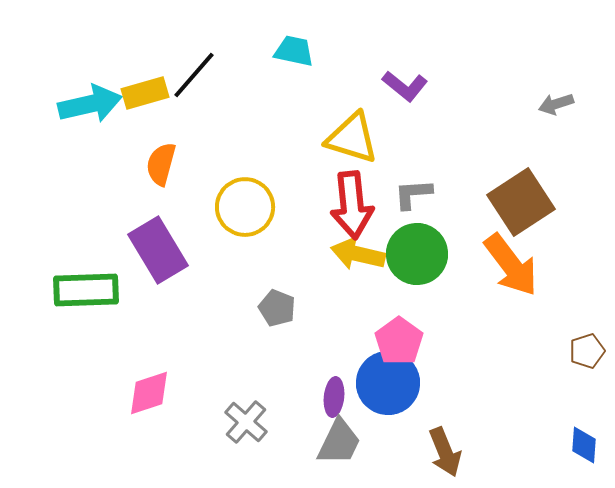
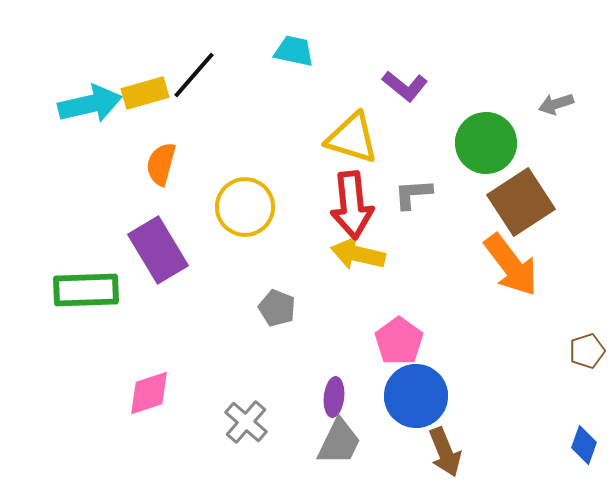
green circle: moved 69 px right, 111 px up
blue circle: moved 28 px right, 13 px down
blue diamond: rotated 15 degrees clockwise
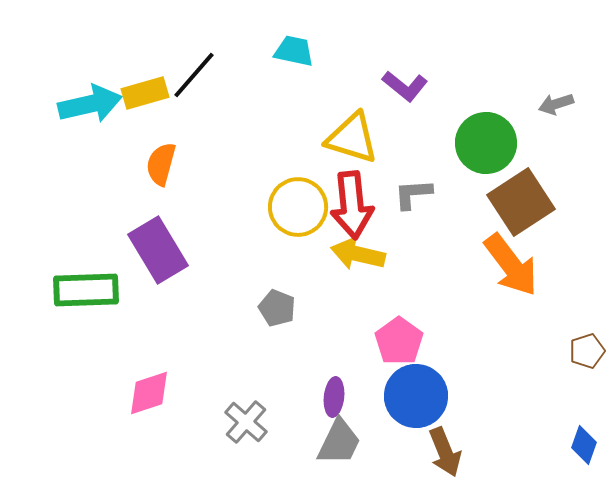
yellow circle: moved 53 px right
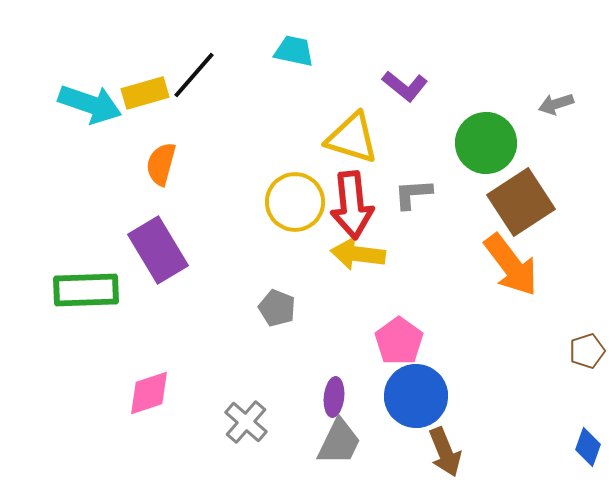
cyan arrow: rotated 32 degrees clockwise
yellow circle: moved 3 px left, 5 px up
yellow arrow: rotated 6 degrees counterclockwise
blue diamond: moved 4 px right, 2 px down
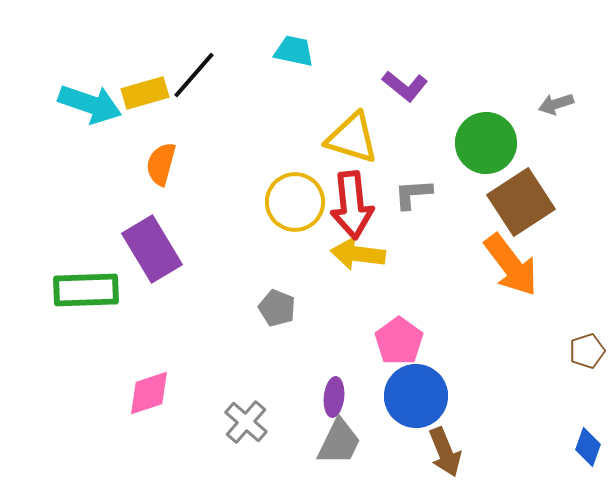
purple rectangle: moved 6 px left, 1 px up
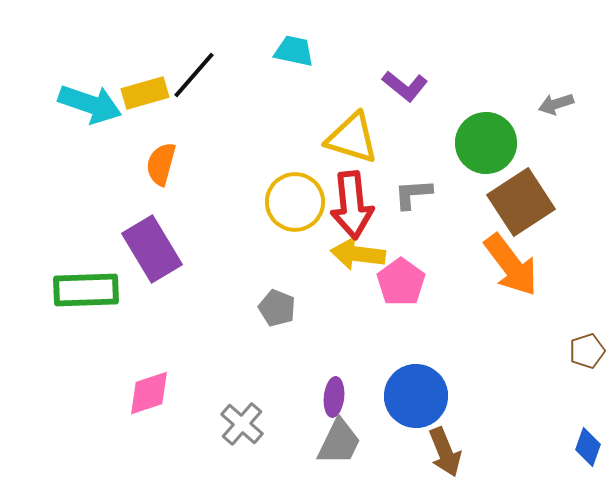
pink pentagon: moved 2 px right, 59 px up
gray cross: moved 4 px left, 2 px down
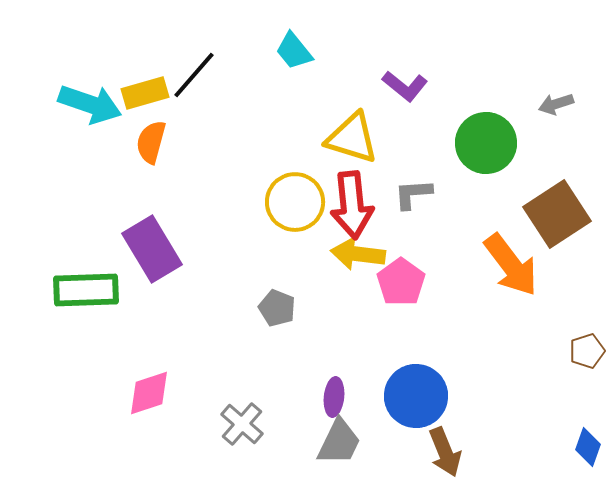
cyan trapezoid: rotated 141 degrees counterclockwise
orange semicircle: moved 10 px left, 22 px up
brown square: moved 36 px right, 12 px down
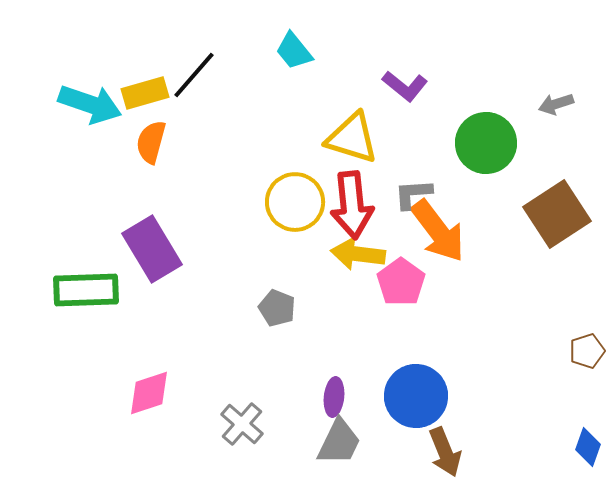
orange arrow: moved 73 px left, 34 px up
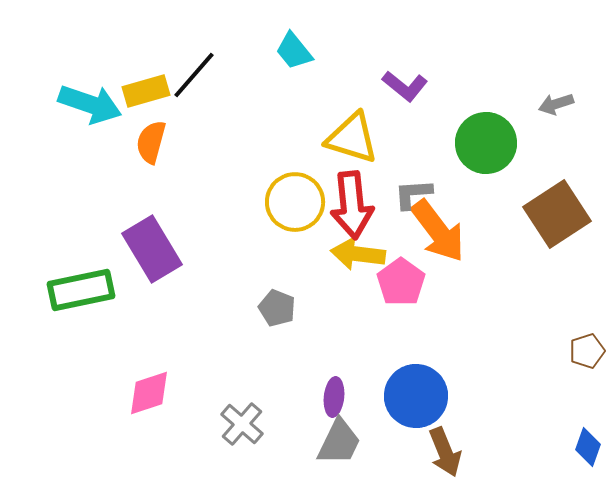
yellow rectangle: moved 1 px right, 2 px up
green rectangle: moved 5 px left; rotated 10 degrees counterclockwise
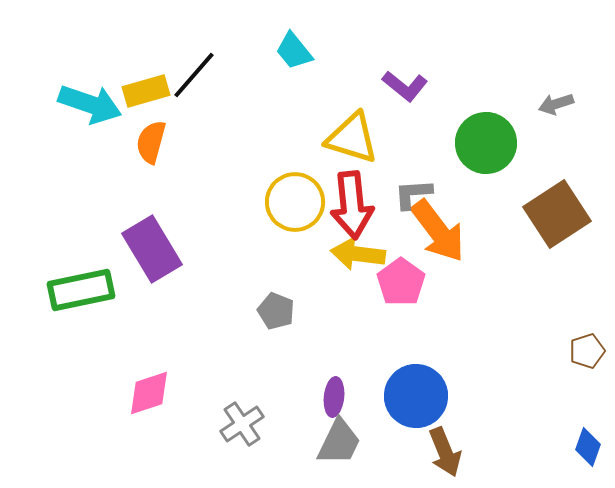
gray pentagon: moved 1 px left, 3 px down
gray cross: rotated 15 degrees clockwise
